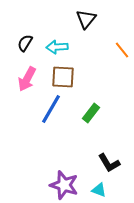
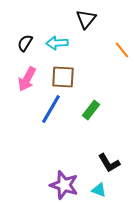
cyan arrow: moved 4 px up
green rectangle: moved 3 px up
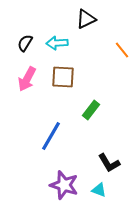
black triangle: rotated 25 degrees clockwise
blue line: moved 27 px down
